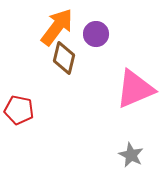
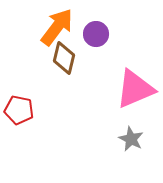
gray star: moved 16 px up
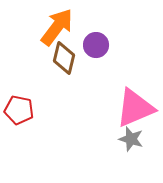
purple circle: moved 11 px down
pink triangle: moved 19 px down
gray star: rotated 10 degrees counterclockwise
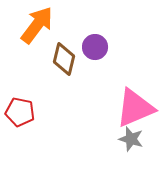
orange arrow: moved 20 px left, 2 px up
purple circle: moved 1 px left, 2 px down
brown diamond: moved 1 px down
red pentagon: moved 1 px right, 2 px down
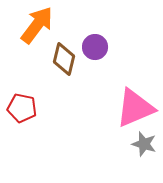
red pentagon: moved 2 px right, 4 px up
gray star: moved 13 px right, 5 px down
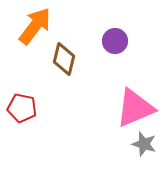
orange arrow: moved 2 px left, 1 px down
purple circle: moved 20 px right, 6 px up
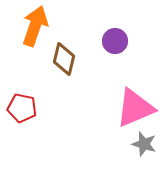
orange arrow: rotated 18 degrees counterclockwise
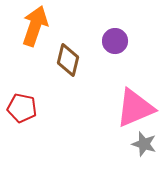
brown diamond: moved 4 px right, 1 px down
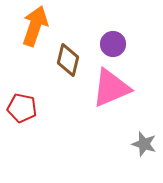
purple circle: moved 2 px left, 3 px down
pink triangle: moved 24 px left, 20 px up
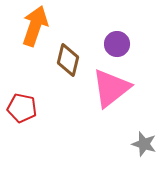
purple circle: moved 4 px right
pink triangle: rotated 15 degrees counterclockwise
